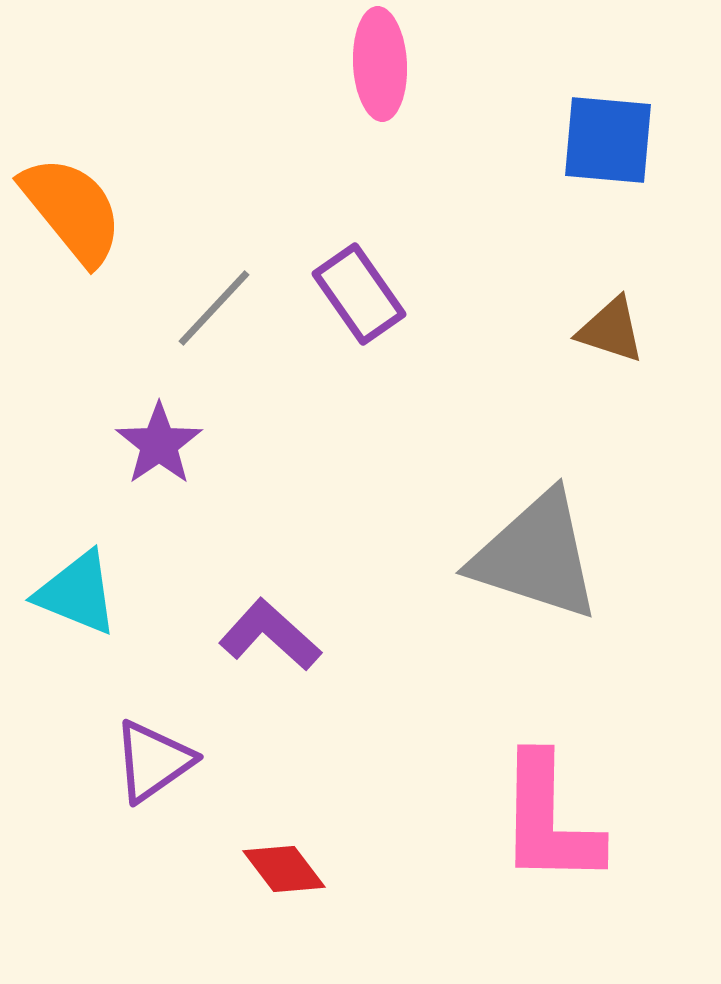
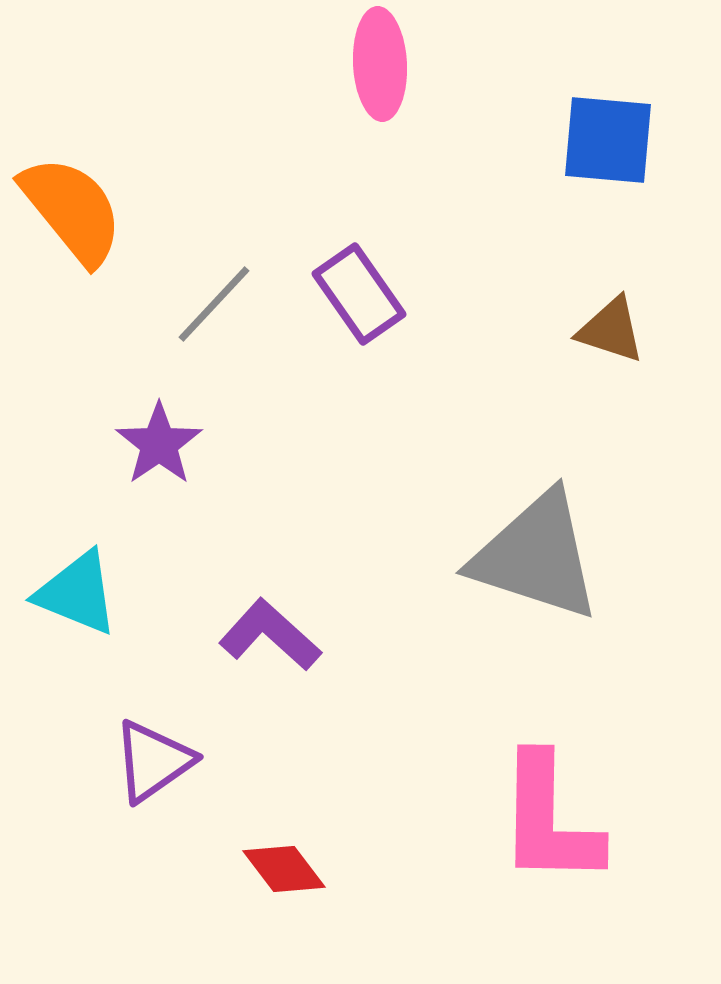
gray line: moved 4 px up
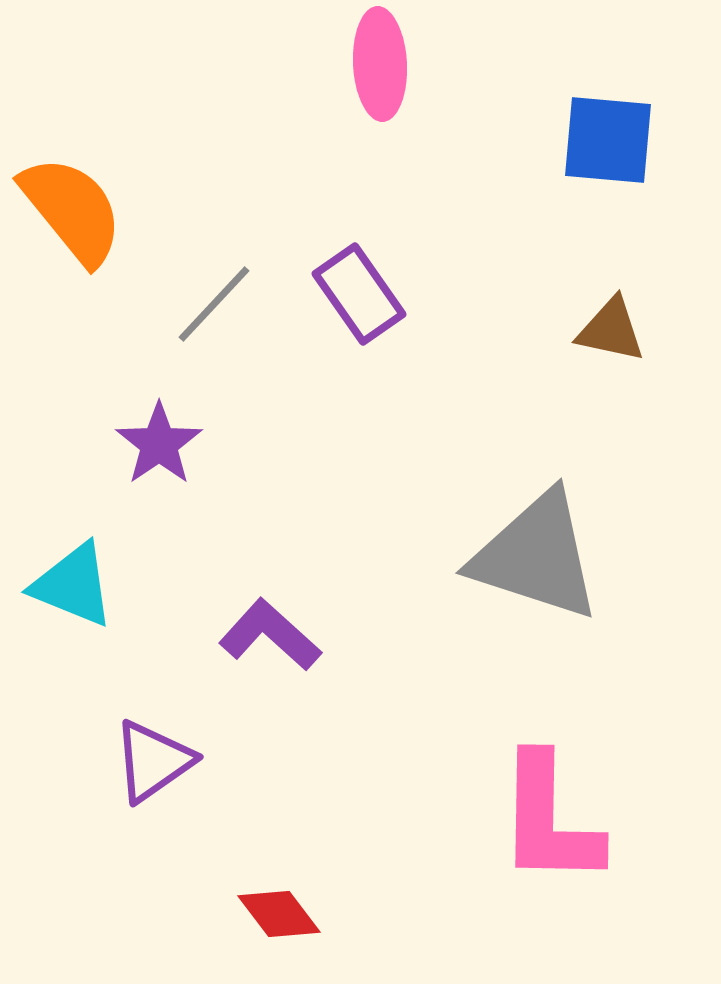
brown triangle: rotated 6 degrees counterclockwise
cyan triangle: moved 4 px left, 8 px up
red diamond: moved 5 px left, 45 px down
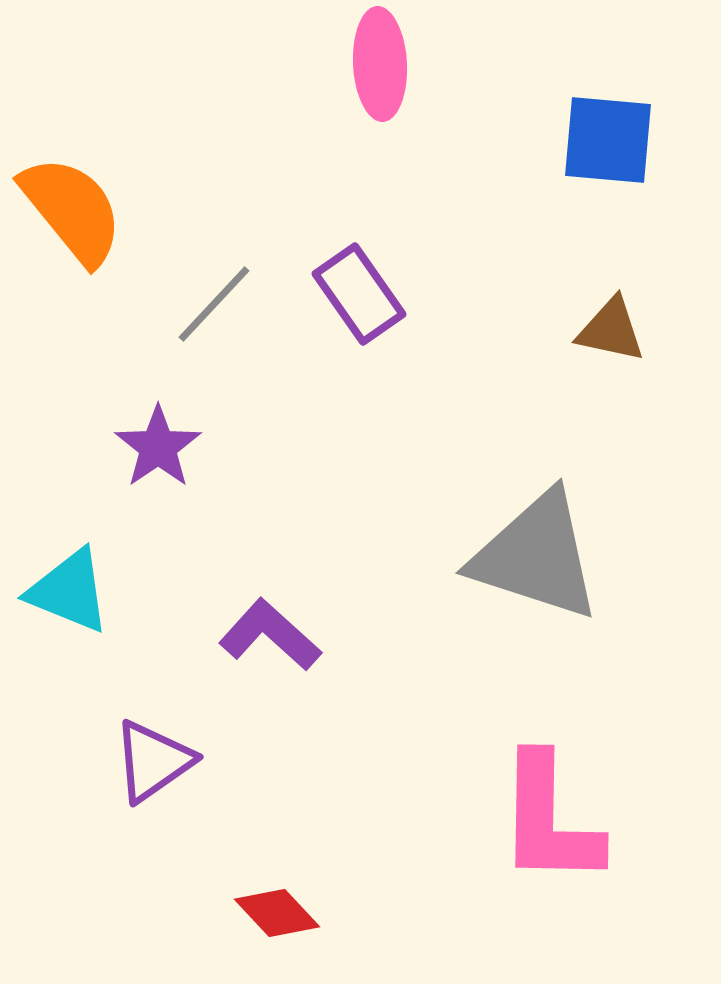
purple star: moved 1 px left, 3 px down
cyan triangle: moved 4 px left, 6 px down
red diamond: moved 2 px left, 1 px up; rotated 6 degrees counterclockwise
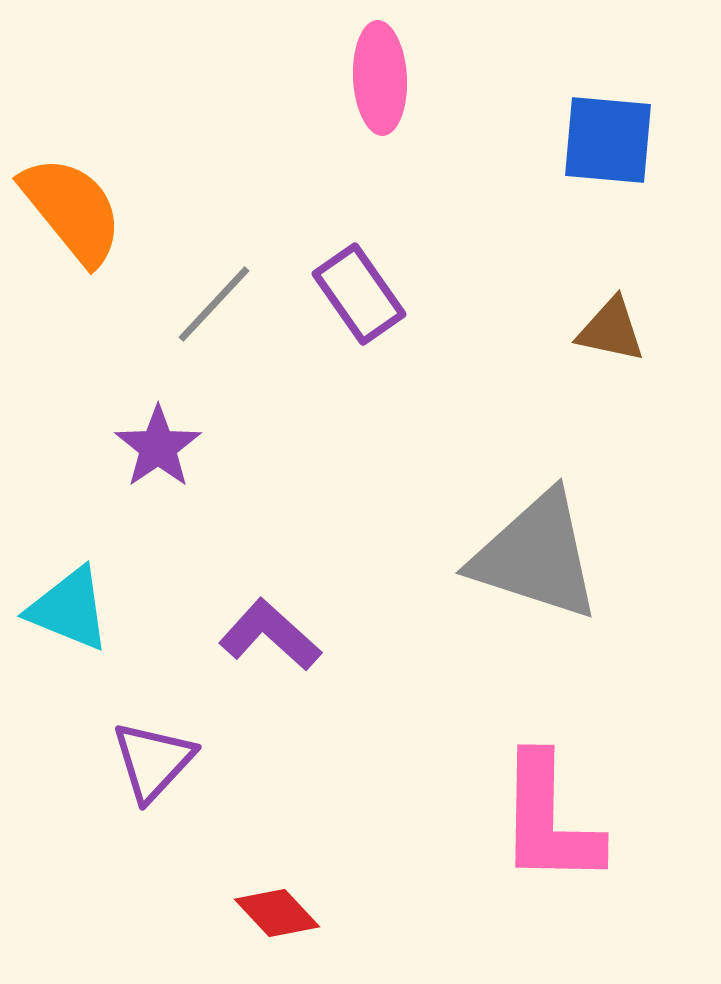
pink ellipse: moved 14 px down
cyan triangle: moved 18 px down
purple triangle: rotated 12 degrees counterclockwise
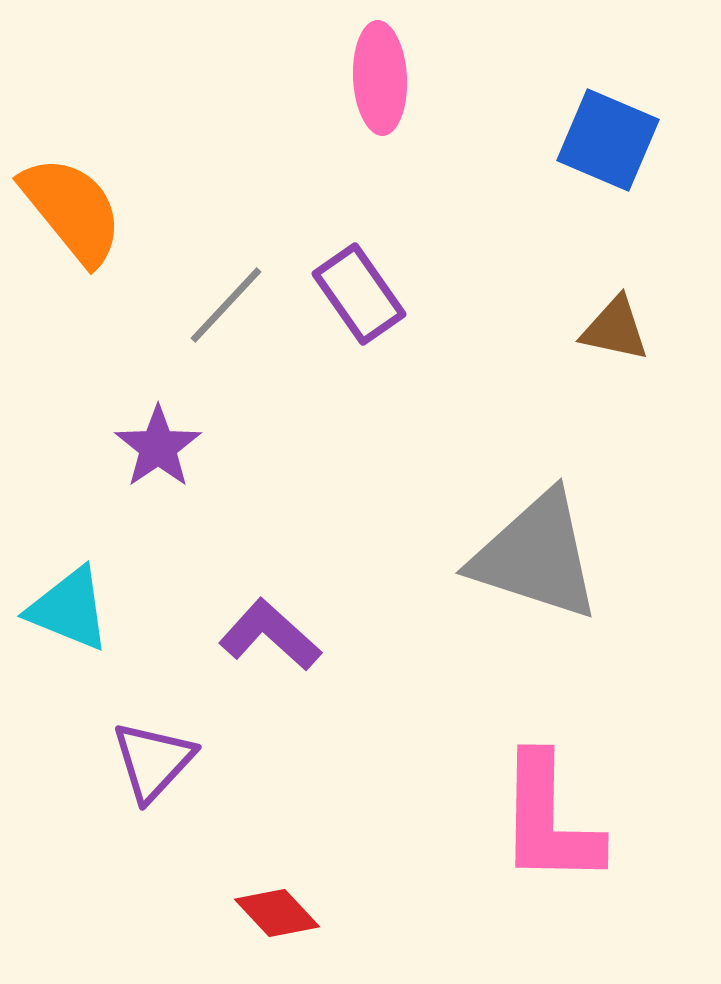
blue square: rotated 18 degrees clockwise
gray line: moved 12 px right, 1 px down
brown triangle: moved 4 px right, 1 px up
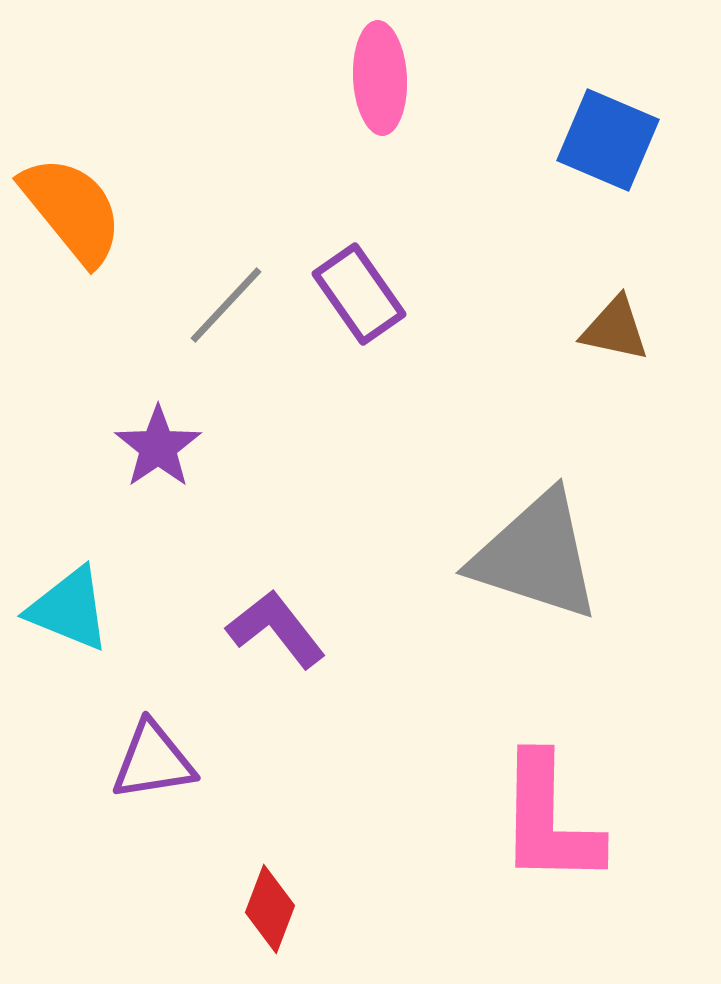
purple L-shape: moved 6 px right, 6 px up; rotated 10 degrees clockwise
purple triangle: rotated 38 degrees clockwise
red diamond: moved 7 px left, 4 px up; rotated 64 degrees clockwise
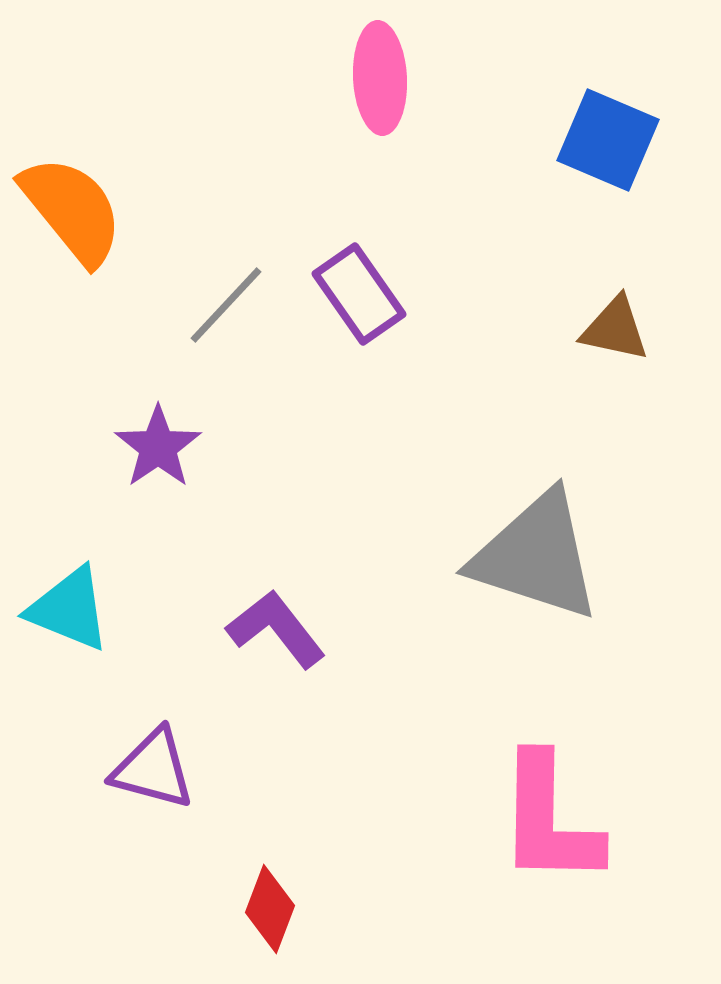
purple triangle: moved 8 px down; rotated 24 degrees clockwise
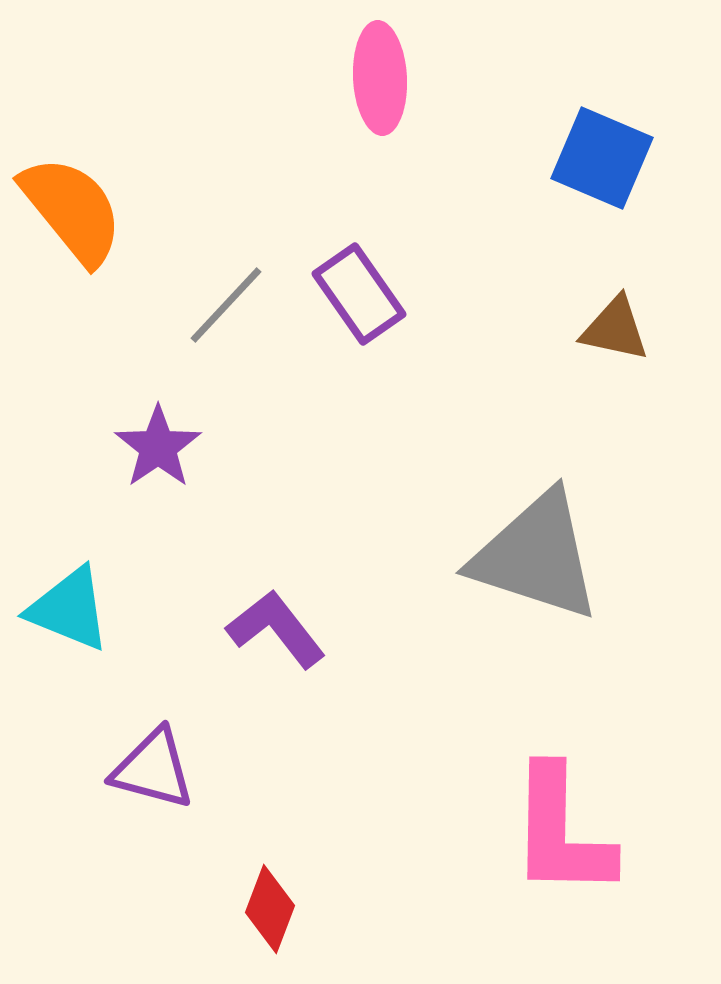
blue square: moved 6 px left, 18 px down
pink L-shape: moved 12 px right, 12 px down
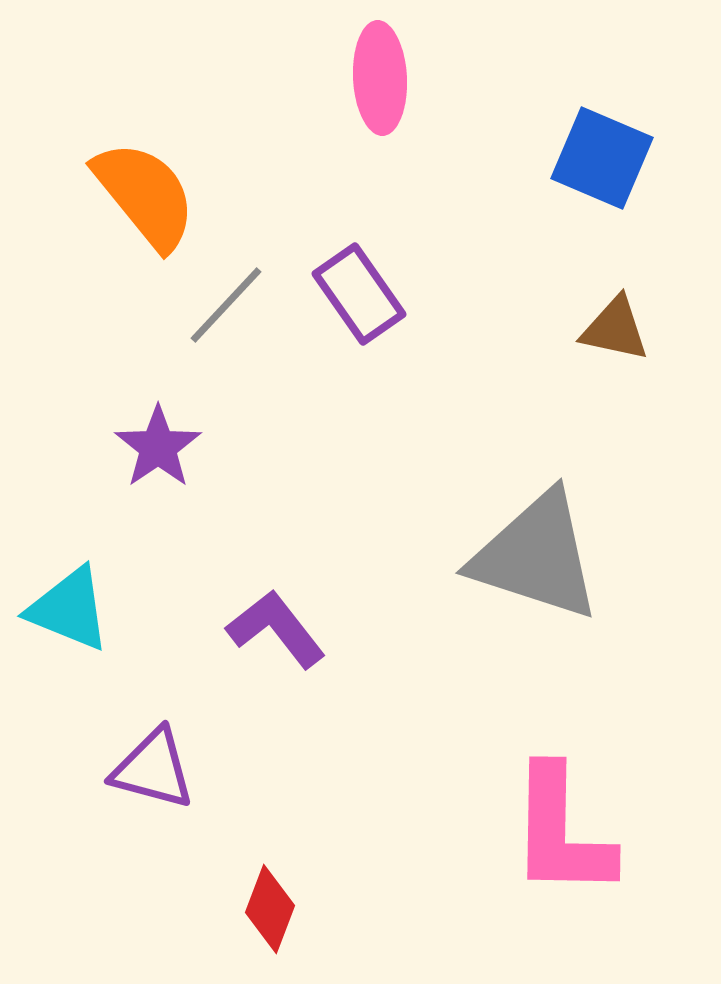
orange semicircle: moved 73 px right, 15 px up
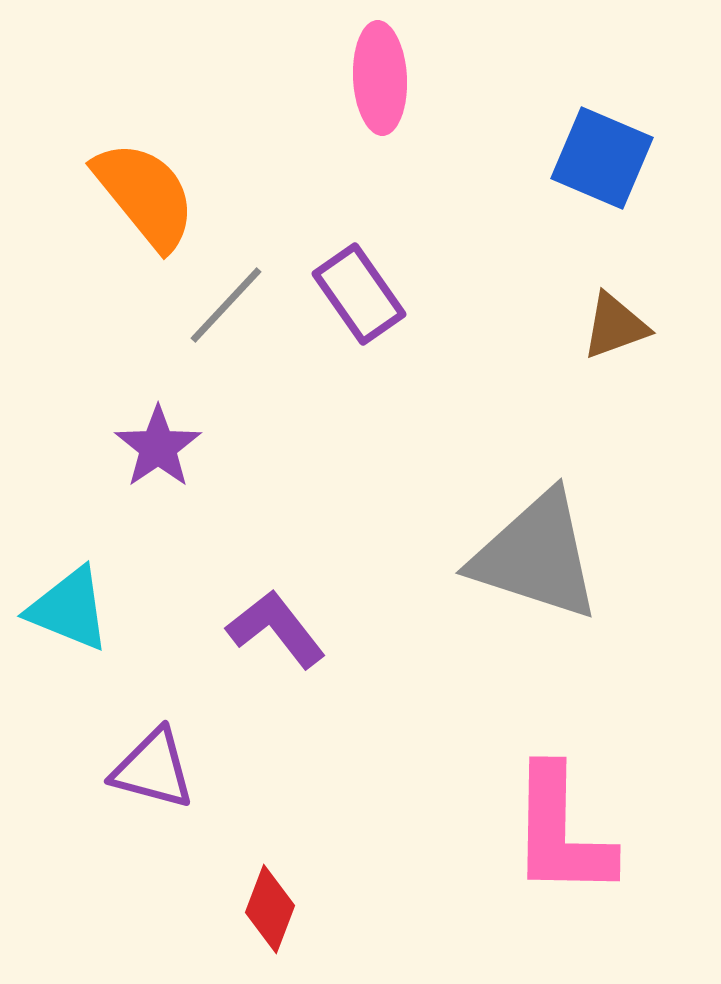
brown triangle: moved 3 px up; rotated 32 degrees counterclockwise
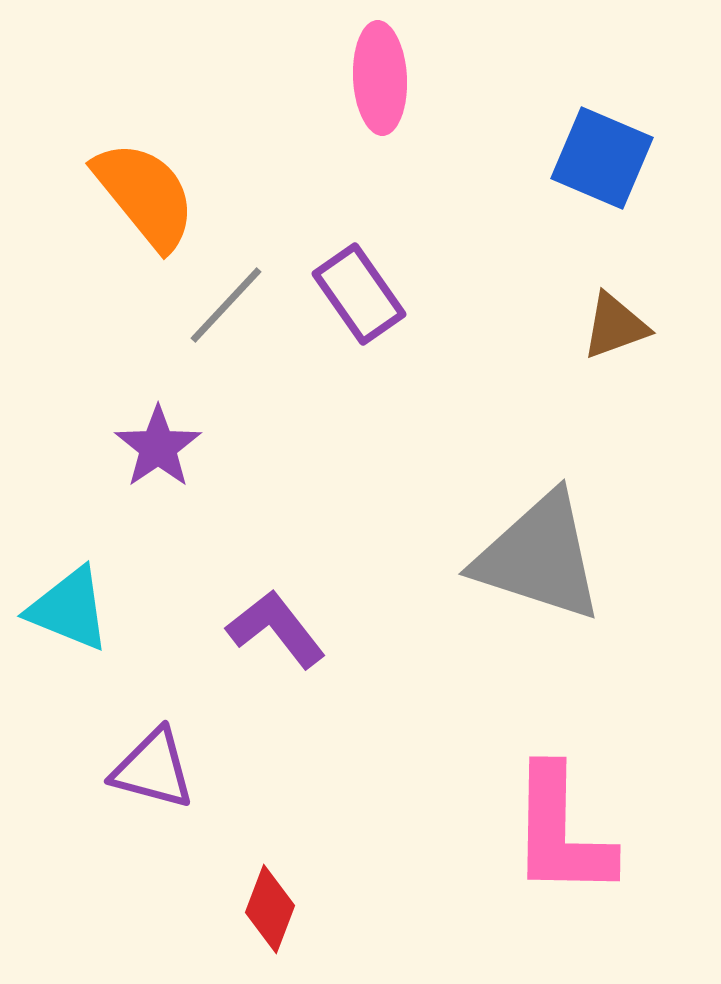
gray triangle: moved 3 px right, 1 px down
